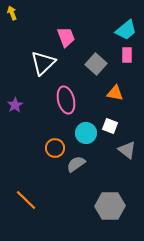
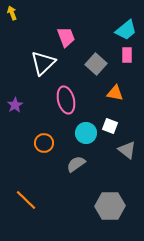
orange circle: moved 11 px left, 5 px up
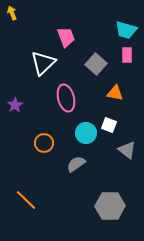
cyan trapezoid: rotated 55 degrees clockwise
pink ellipse: moved 2 px up
white square: moved 1 px left, 1 px up
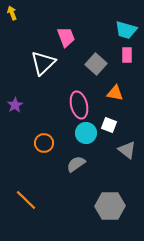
pink ellipse: moved 13 px right, 7 px down
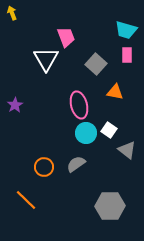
white triangle: moved 3 px right, 4 px up; rotated 16 degrees counterclockwise
orange triangle: moved 1 px up
white square: moved 5 px down; rotated 14 degrees clockwise
orange circle: moved 24 px down
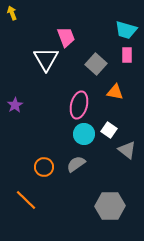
pink ellipse: rotated 28 degrees clockwise
cyan circle: moved 2 px left, 1 px down
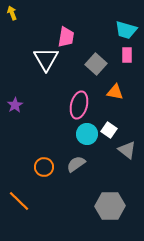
pink trapezoid: rotated 30 degrees clockwise
cyan circle: moved 3 px right
orange line: moved 7 px left, 1 px down
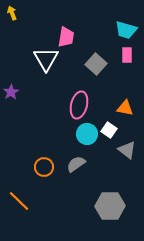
orange triangle: moved 10 px right, 16 px down
purple star: moved 4 px left, 13 px up
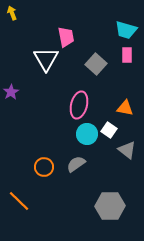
pink trapezoid: rotated 20 degrees counterclockwise
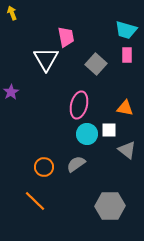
white square: rotated 35 degrees counterclockwise
orange line: moved 16 px right
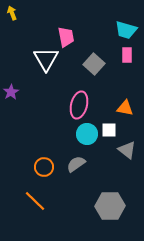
gray square: moved 2 px left
